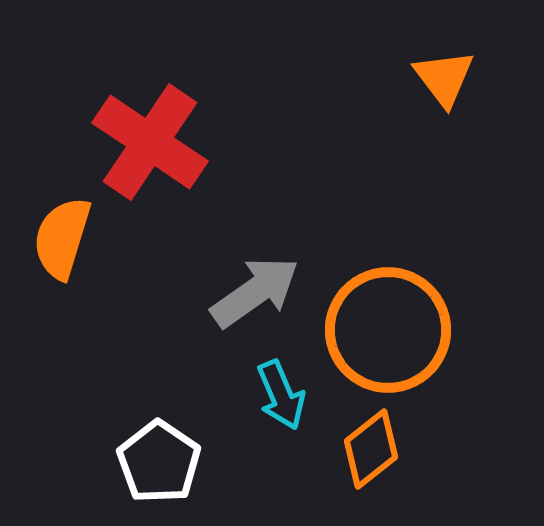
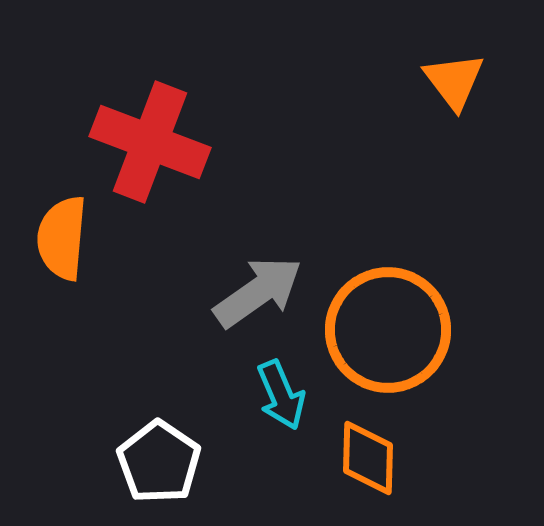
orange triangle: moved 10 px right, 3 px down
red cross: rotated 13 degrees counterclockwise
orange semicircle: rotated 12 degrees counterclockwise
gray arrow: moved 3 px right
orange diamond: moved 3 px left, 9 px down; rotated 50 degrees counterclockwise
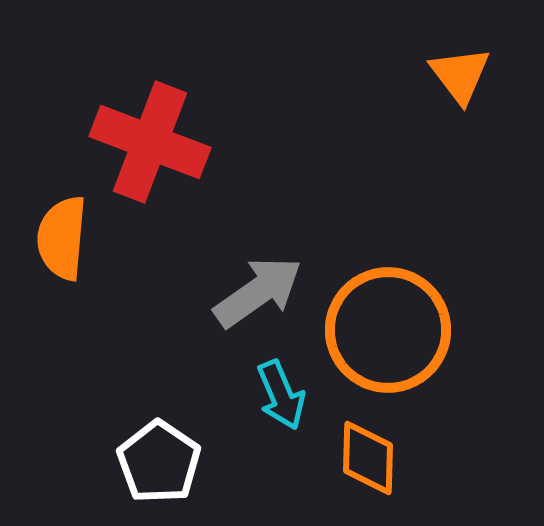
orange triangle: moved 6 px right, 6 px up
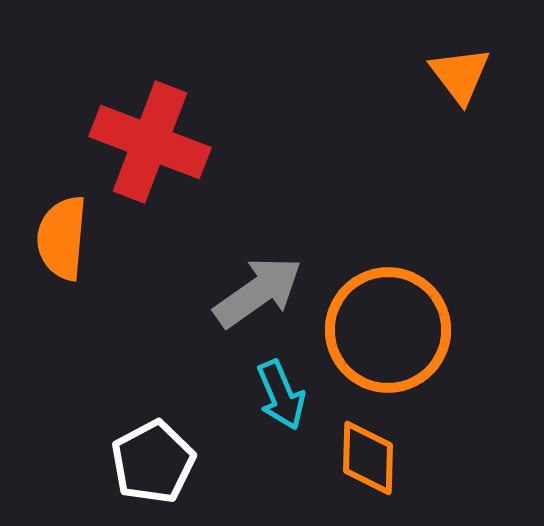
white pentagon: moved 6 px left; rotated 10 degrees clockwise
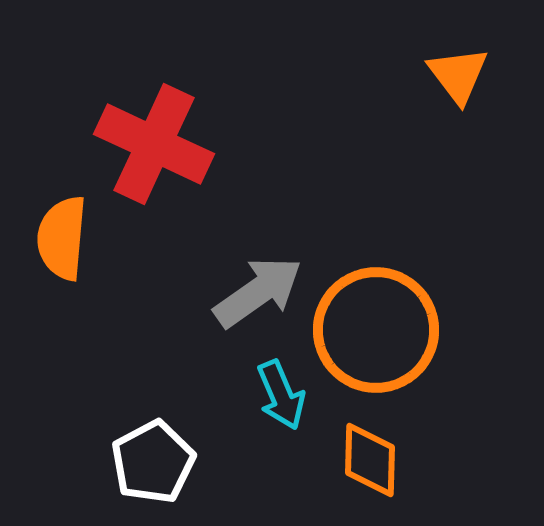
orange triangle: moved 2 px left
red cross: moved 4 px right, 2 px down; rotated 4 degrees clockwise
orange circle: moved 12 px left
orange diamond: moved 2 px right, 2 px down
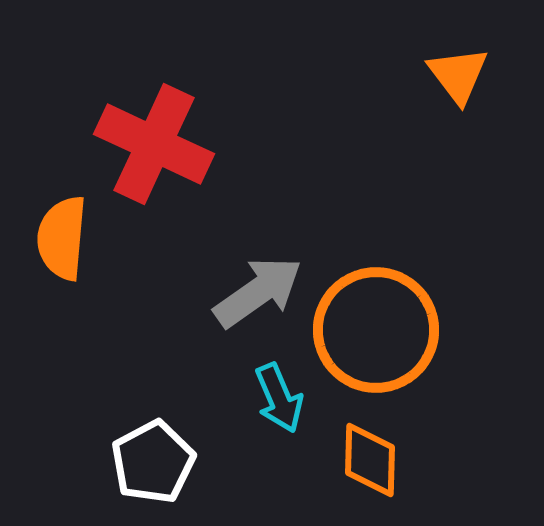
cyan arrow: moved 2 px left, 3 px down
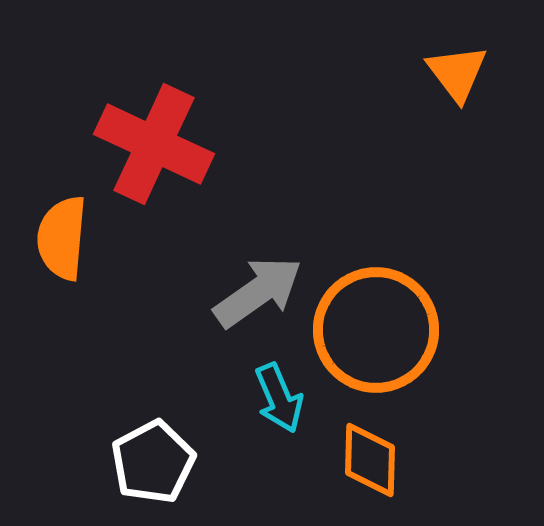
orange triangle: moved 1 px left, 2 px up
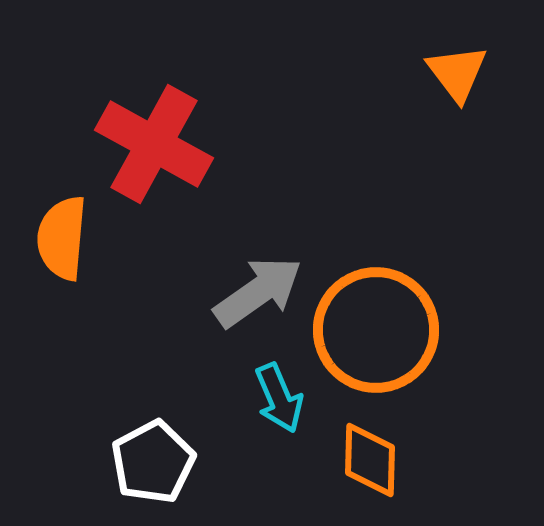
red cross: rotated 4 degrees clockwise
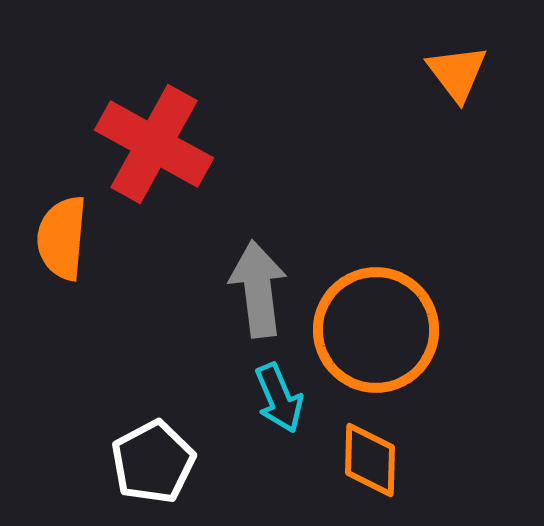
gray arrow: moved 3 px up; rotated 62 degrees counterclockwise
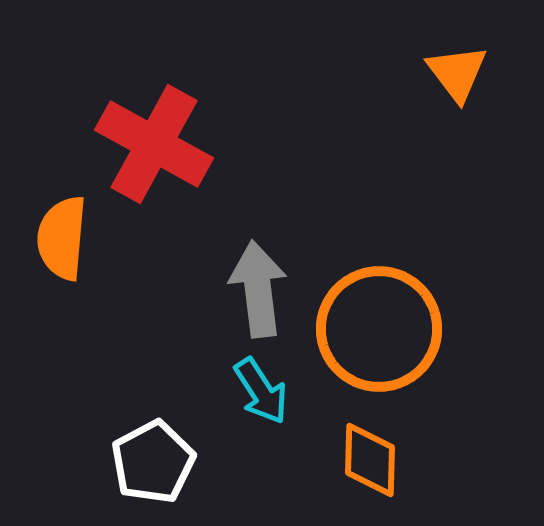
orange circle: moved 3 px right, 1 px up
cyan arrow: moved 18 px left, 7 px up; rotated 10 degrees counterclockwise
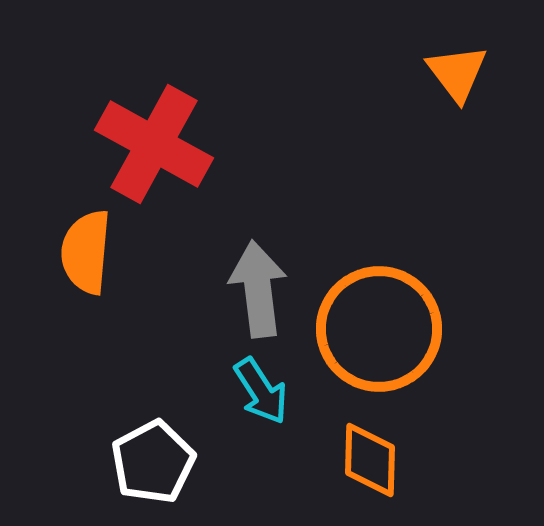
orange semicircle: moved 24 px right, 14 px down
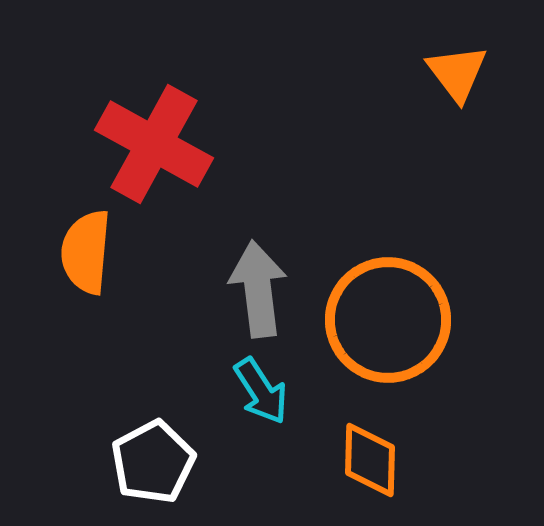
orange circle: moved 9 px right, 9 px up
